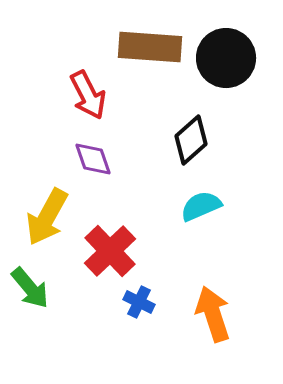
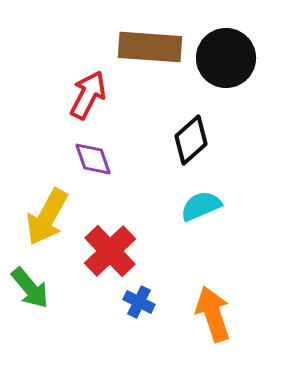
red arrow: rotated 126 degrees counterclockwise
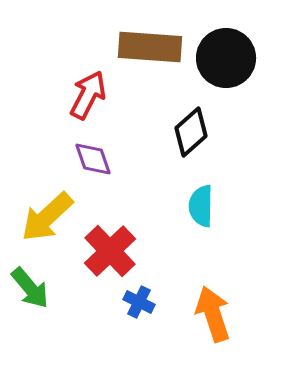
black diamond: moved 8 px up
cyan semicircle: rotated 66 degrees counterclockwise
yellow arrow: rotated 18 degrees clockwise
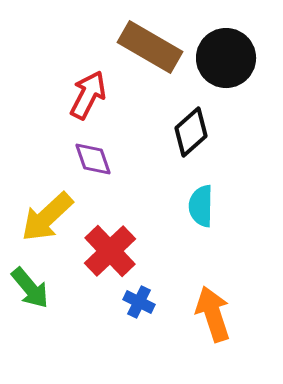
brown rectangle: rotated 26 degrees clockwise
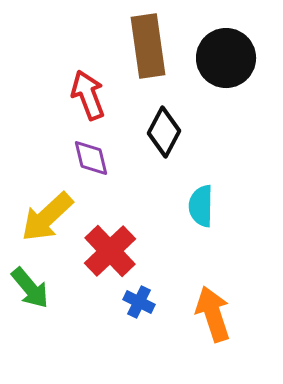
brown rectangle: moved 2 px left, 1 px up; rotated 52 degrees clockwise
red arrow: rotated 48 degrees counterclockwise
black diamond: moved 27 px left; rotated 21 degrees counterclockwise
purple diamond: moved 2 px left, 1 px up; rotated 6 degrees clockwise
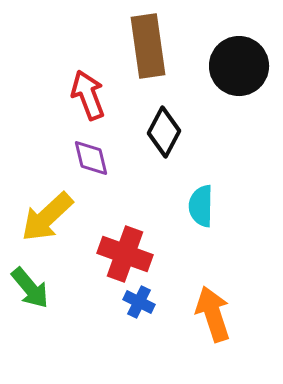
black circle: moved 13 px right, 8 px down
red cross: moved 15 px right, 3 px down; rotated 26 degrees counterclockwise
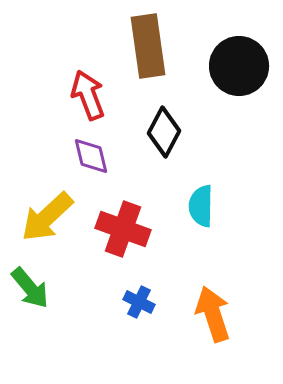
purple diamond: moved 2 px up
red cross: moved 2 px left, 25 px up
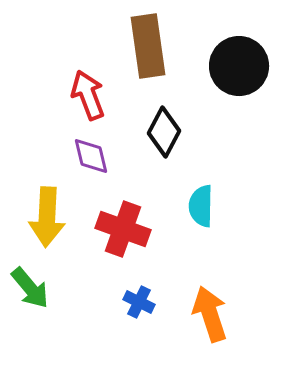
yellow arrow: rotated 44 degrees counterclockwise
orange arrow: moved 3 px left
